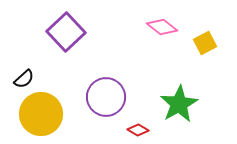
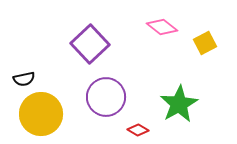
purple square: moved 24 px right, 12 px down
black semicircle: rotated 30 degrees clockwise
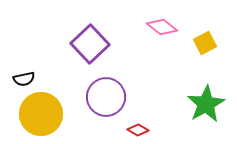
green star: moved 27 px right
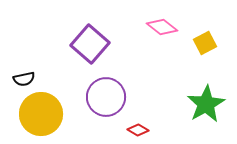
purple square: rotated 6 degrees counterclockwise
